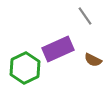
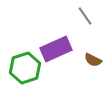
purple rectangle: moved 2 px left
green hexagon: rotated 8 degrees clockwise
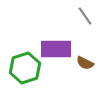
purple rectangle: rotated 24 degrees clockwise
brown semicircle: moved 8 px left, 3 px down
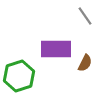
brown semicircle: rotated 90 degrees counterclockwise
green hexagon: moved 6 px left, 8 px down
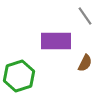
purple rectangle: moved 8 px up
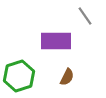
brown semicircle: moved 18 px left, 14 px down
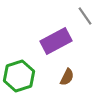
purple rectangle: rotated 28 degrees counterclockwise
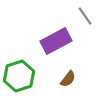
brown semicircle: moved 1 px right, 2 px down; rotated 12 degrees clockwise
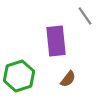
purple rectangle: rotated 68 degrees counterclockwise
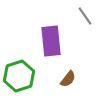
purple rectangle: moved 5 px left
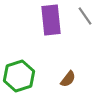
purple rectangle: moved 21 px up
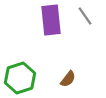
green hexagon: moved 1 px right, 2 px down
